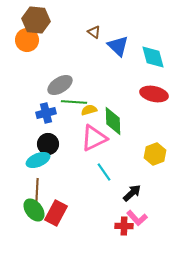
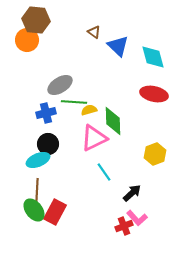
red rectangle: moved 1 px left, 1 px up
red cross: rotated 24 degrees counterclockwise
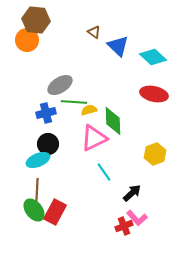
cyan diamond: rotated 32 degrees counterclockwise
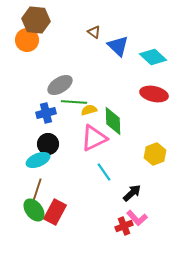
brown line: rotated 15 degrees clockwise
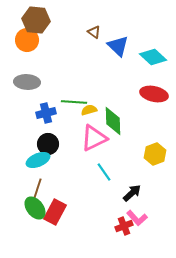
gray ellipse: moved 33 px left, 3 px up; rotated 35 degrees clockwise
green ellipse: moved 1 px right, 2 px up
